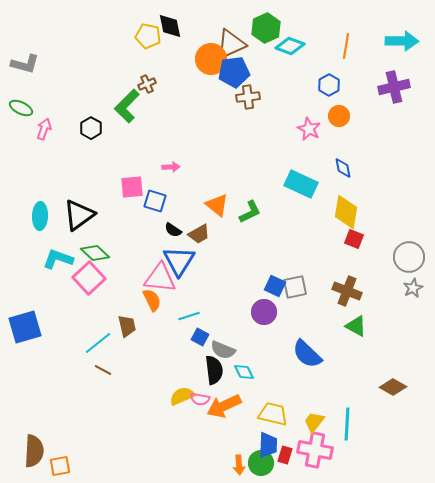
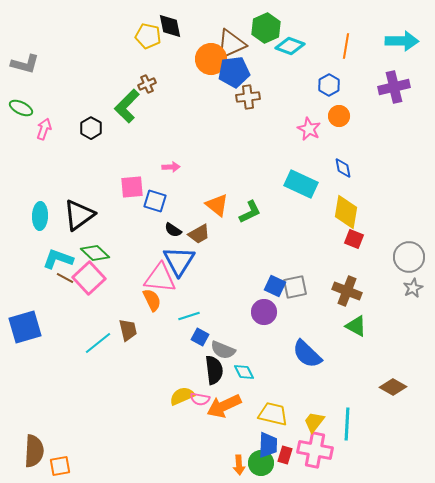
brown trapezoid at (127, 326): moved 1 px right, 4 px down
brown line at (103, 370): moved 38 px left, 92 px up
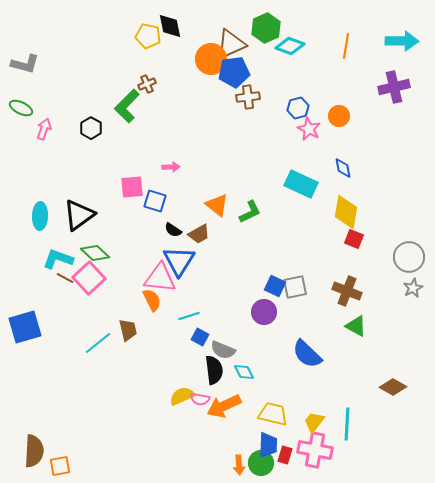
blue hexagon at (329, 85): moved 31 px left, 23 px down; rotated 15 degrees clockwise
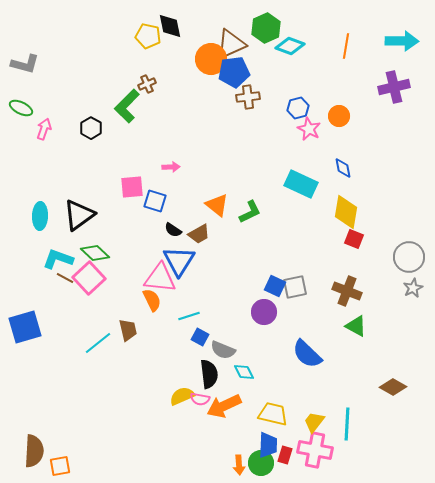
black semicircle at (214, 370): moved 5 px left, 4 px down
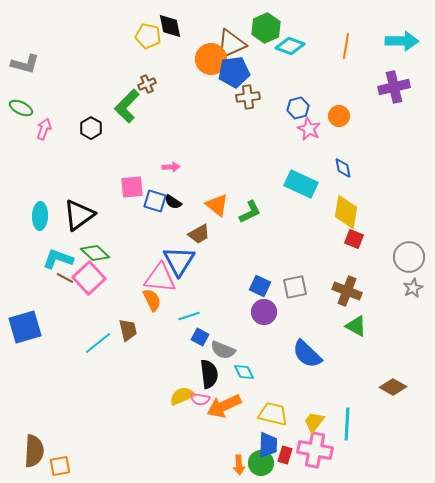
black semicircle at (173, 230): moved 28 px up
blue square at (275, 286): moved 15 px left
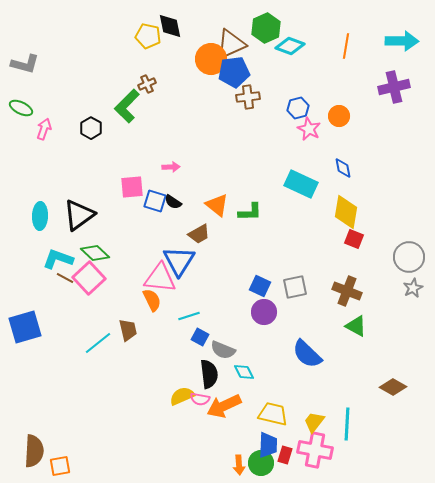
green L-shape at (250, 212): rotated 25 degrees clockwise
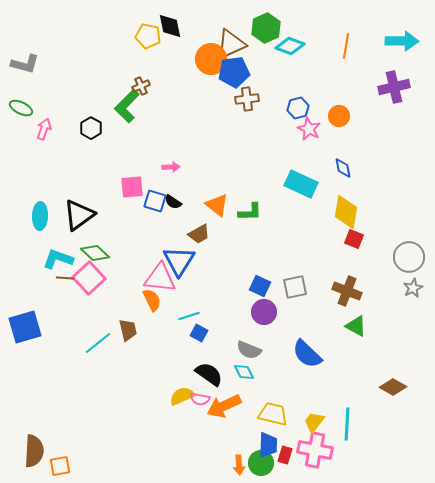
brown cross at (147, 84): moved 6 px left, 2 px down
brown cross at (248, 97): moved 1 px left, 2 px down
brown line at (65, 278): rotated 24 degrees counterclockwise
blue square at (200, 337): moved 1 px left, 4 px up
gray semicircle at (223, 350): moved 26 px right
black semicircle at (209, 374): rotated 48 degrees counterclockwise
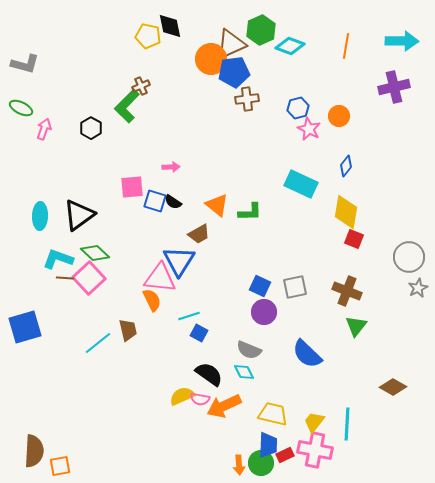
green hexagon at (266, 28): moved 5 px left, 2 px down
blue diamond at (343, 168): moved 3 px right, 2 px up; rotated 50 degrees clockwise
gray star at (413, 288): moved 5 px right
green triangle at (356, 326): rotated 40 degrees clockwise
red rectangle at (285, 455): rotated 48 degrees clockwise
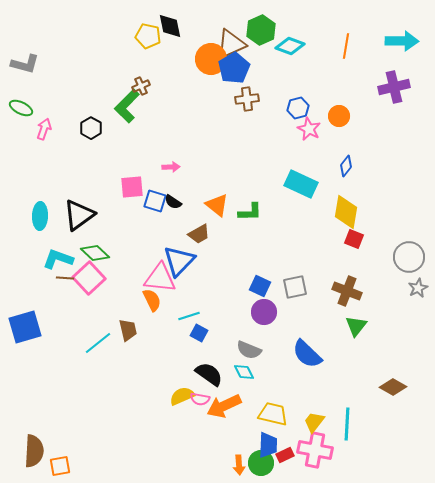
blue pentagon at (234, 72): moved 4 px up; rotated 24 degrees counterclockwise
blue triangle at (179, 261): rotated 12 degrees clockwise
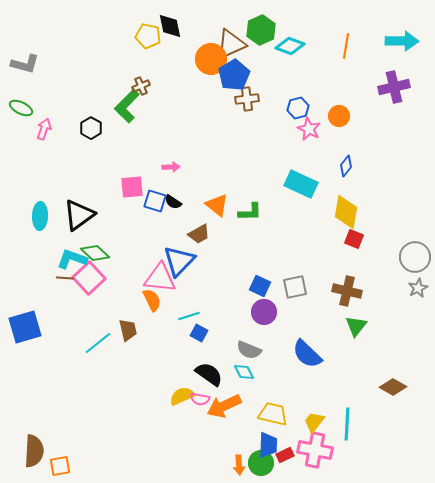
blue pentagon at (234, 68): moved 7 px down
gray circle at (409, 257): moved 6 px right
cyan L-shape at (58, 259): moved 14 px right
brown cross at (347, 291): rotated 8 degrees counterclockwise
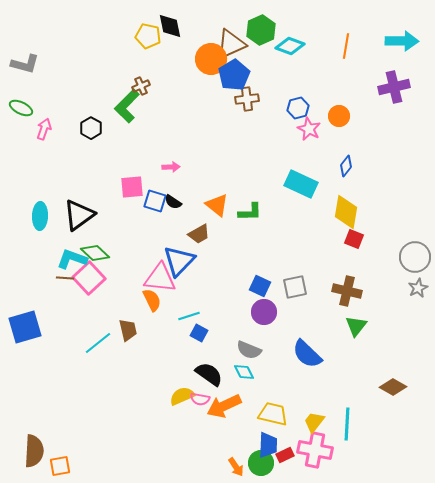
orange arrow at (239, 465): moved 3 px left, 2 px down; rotated 30 degrees counterclockwise
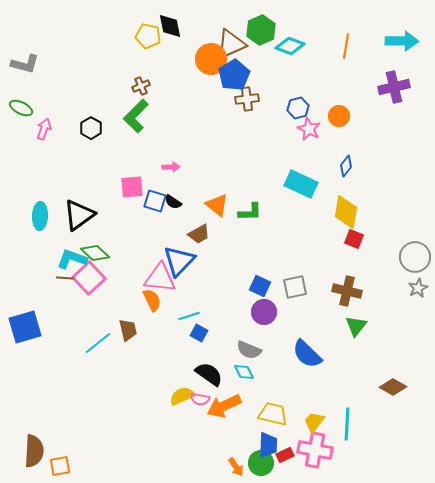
green L-shape at (127, 106): moved 9 px right, 10 px down
